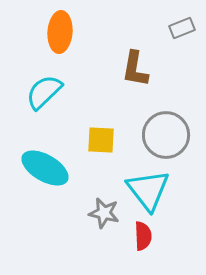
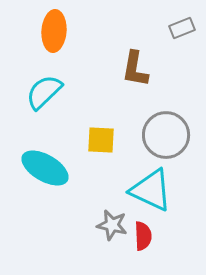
orange ellipse: moved 6 px left, 1 px up
cyan triangle: moved 3 px right; rotated 27 degrees counterclockwise
gray star: moved 8 px right, 12 px down
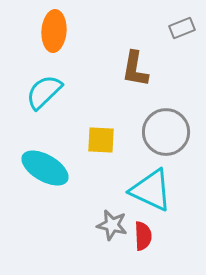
gray circle: moved 3 px up
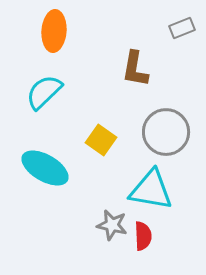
yellow square: rotated 32 degrees clockwise
cyan triangle: rotated 15 degrees counterclockwise
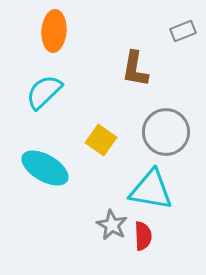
gray rectangle: moved 1 px right, 3 px down
gray star: rotated 16 degrees clockwise
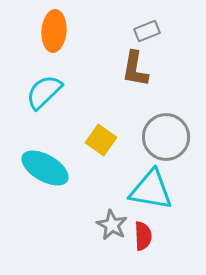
gray rectangle: moved 36 px left
gray circle: moved 5 px down
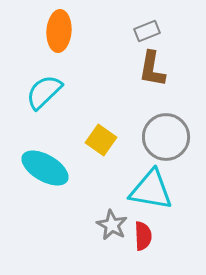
orange ellipse: moved 5 px right
brown L-shape: moved 17 px right
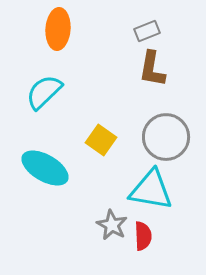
orange ellipse: moved 1 px left, 2 px up
